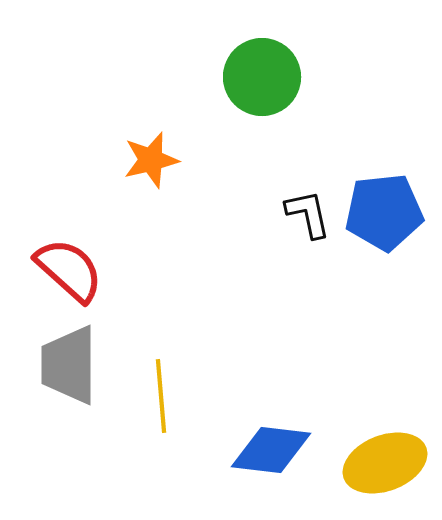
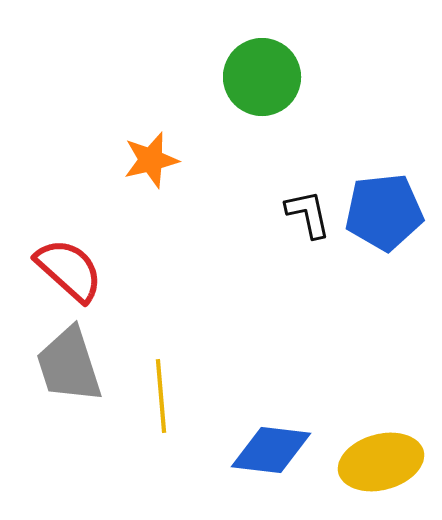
gray trapezoid: rotated 18 degrees counterclockwise
yellow ellipse: moved 4 px left, 1 px up; rotated 6 degrees clockwise
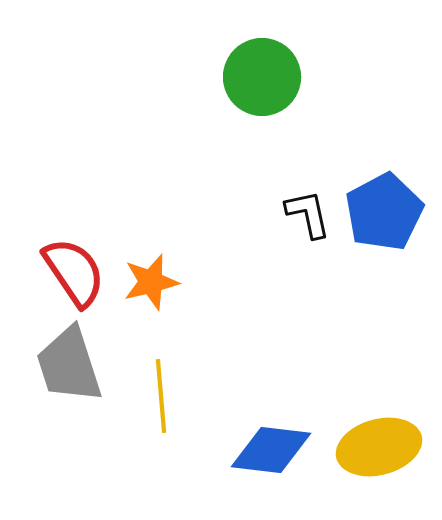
orange star: moved 122 px down
blue pentagon: rotated 22 degrees counterclockwise
red semicircle: moved 5 px right, 2 px down; rotated 14 degrees clockwise
yellow ellipse: moved 2 px left, 15 px up
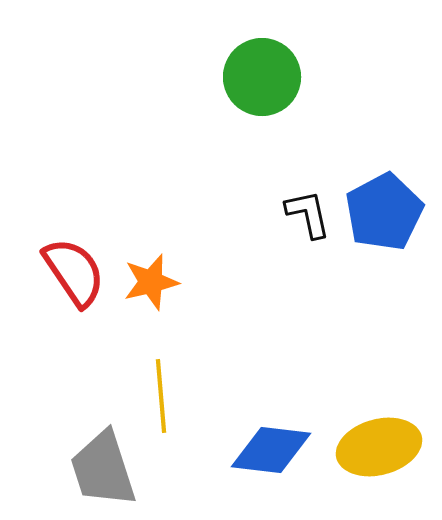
gray trapezoid: moved 34 px right, 104 px down
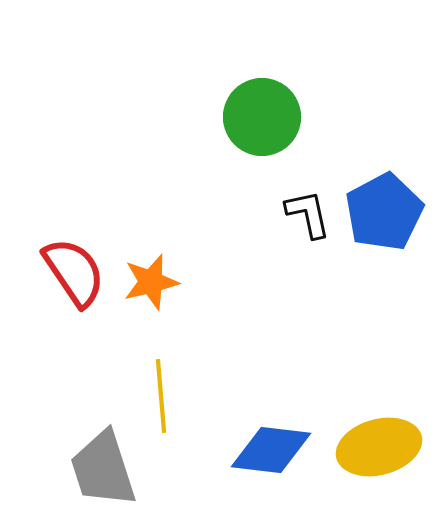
green circle: moved 40 px down
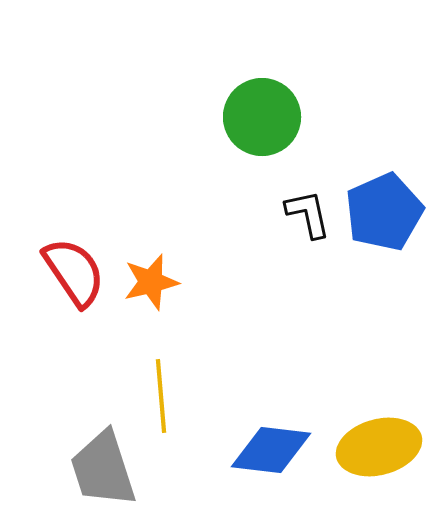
blue pentagon: rotated 4 degrees clockwise
